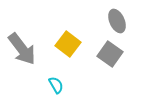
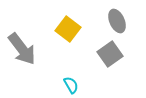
yellow square: moved 15 px up
gray square: rotated 20 degrees clockwise
cyan semicircle: moved 15 px right
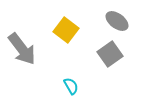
gray ellipse: rotated 30 degrees counterclockwise
yellow square: moved 2 px left, 1 px down
cyan semicircle: moved 1 px down
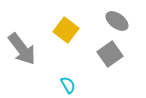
cyan semicircle: moved 3 px left, 1 px up
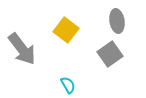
gray ellipse: rotated 45 degrees clockwise
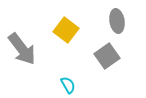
gray square: moved 3 px left, 2 px down
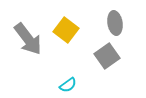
gray ellipse: moved 2 px left, 2 px down
gray arrow: moved 6 px right, 10 px up
cyan semicircle: rotated 84 degrees clockwise
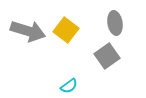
gray arrow: moved 8 px up; rotated 36 degrees counterclockwise
cyan semicircle: moved 1 px right, 1 px down
